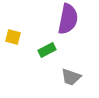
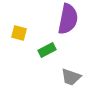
yellow square: moved 6 px right, 4 px up
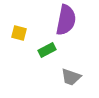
purple semicircle: moved 2 px left, 1 px down
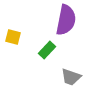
yellow square: moved 6 px left, 4 px down
green rectangle: rotated 18 degrees counterclockwise
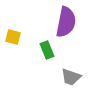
purple semicircle: moved 2 px down
green rectangle: rotated 66 degrees counterclockwise
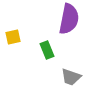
purple semicircle: moved 3 px right, 3 px up
yellow square: rotated 28 degrees counterclockwise
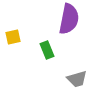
gray trapezoid: moved 6 px right, 2 px down; rotated 35 degrees counterclockwise
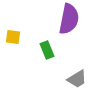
yellow square: rotated 21 degrees clockwise
gray trapezoid: rotated 15 degrees counterclockwise
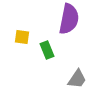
yellow square: moved 9 px right
gray trapezoid: rotated 25 degrees counterclockwise
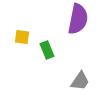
purple semicircle: moved 9 px right
gray trapezoid: moved 3 px right, 2 px down
